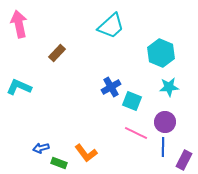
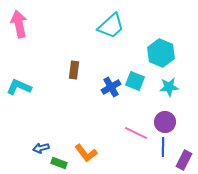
brown rectangle: moved 17 px right, 17 px down; rotated 36 degrees counterclockwise
cyan square: moved 3 px right, 20 px up
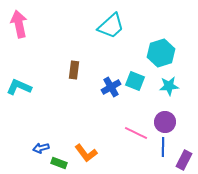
cyan hexagon: rotated 20 degrees clockwise
cyan star: moved 1 px up
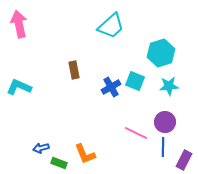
brown rectangle: rotated 18 degrees counterclockwise
orange L-shape: moved 1 px left, 1 px down; rotated 15 degrees clockwise
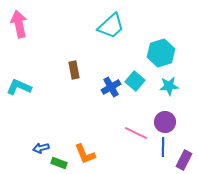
cyan square: rotated 18 degrees clockwise
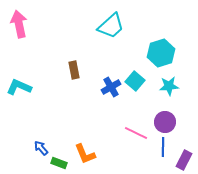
blue arrow: rotated 63 degrees clockwise
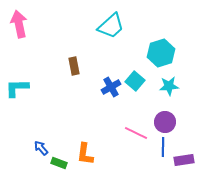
brown rectangle: moved 4 px up
cyan L-shape: moved 2 px left, 1 px down; rotated 25 degrees counterclockwise
orange L-shape: rotated 30 degrees clockwise
purple rectangle: rotated 54 degrees clockwise
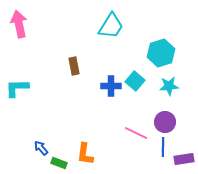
cyan trapezoid: rotated 16 degrees counterclockwise
blue cross: moved 1 px up; rotated 30 degrees clockwise
purple rectangle: moved 1 px up
